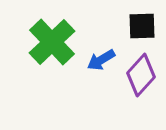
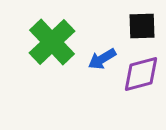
blue arrow: moved 1 px right, 1 px up
purple diamond: moved 1 px up; rotated 33 degrees clockwise
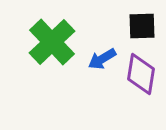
purple diamond: rotated 66 degrees counterclockwise
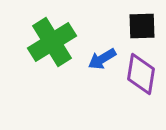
green cross: rotated 12 degrees clockwise
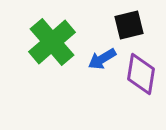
black square: moved 13 px left, 1 px up; rotated 12 degrees counterclockwise
green cross: rotated 9 degrees counterclockwise
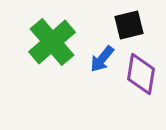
blue arrow: rotated 20 degrees counterclockwise
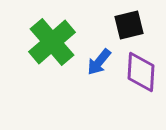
blue arrow: moved 3 px left, 3 px down
purple diamond: moved 2 px up; rotated 6 degrees counterclockwise
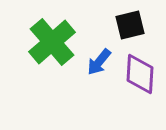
black square: moved 1 px right
purple diamond: moved 1 px left, 2 px down
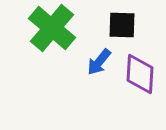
black square: moved 8 px left; rotated 16 degrees clockwise
green cross: moved 14 px up; rotated 9 degrees counterclockwise
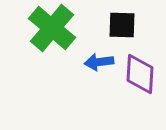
blue arrow: rotated 44 degrees clockwise
